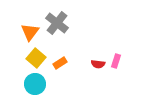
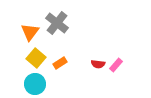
pink rectangle: moved 4 px down; rotated 24 degrees clockwise
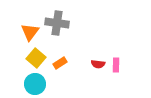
gray cross: rotated 30 degrees counterclockwise
pink rectangle: rotated 40 degrees counterclockwise
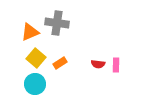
orange triangle: rotated 30 degrees clockwise
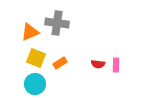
yellow square: rotated 18 degrees counterclockwise
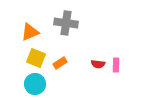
gray cross: moved 9 px right
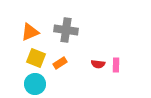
gray cross: moved 7 px down
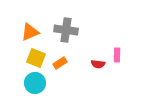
pink rectangle: moved 1 px right, 10 px up
cyan circle: moved 1 px up
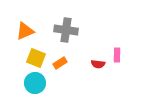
orange triangle: moved 5 px left, 1 px up
